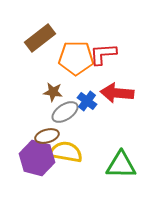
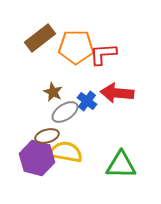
orange pentagon: moved 11 px up
brown star: rotated 18 degrees clockwise
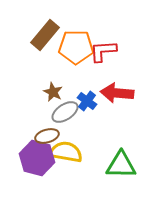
brown rectangle: moved 5 px right, 3 px up; rotated 12 degrees counterclockwise
red L-shape: moved 3 px up
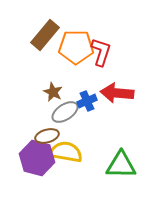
red L-shape: moved 2 px left, 1 px down; rotated 112 degrees clockwise
blue cross: rotated 30 degrees clockwise
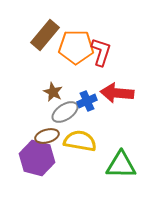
yellow semicircle: moved 14 px right, 11 px up
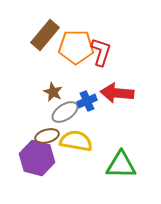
yellow semicircle: moved 4 px left
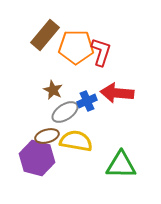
brown star: moved 2 px up
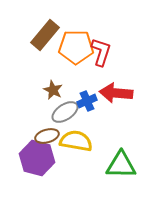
red arrow: moved 1 px left
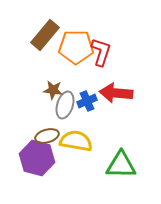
brown star: rotated 18 degrees counterclockwise
gray ellipse: moved 7 px up; rotated 40 degrees counterclockwise
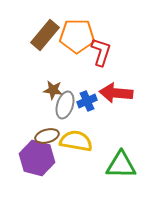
orange pentagon: moved 1 px right, 11 px up
